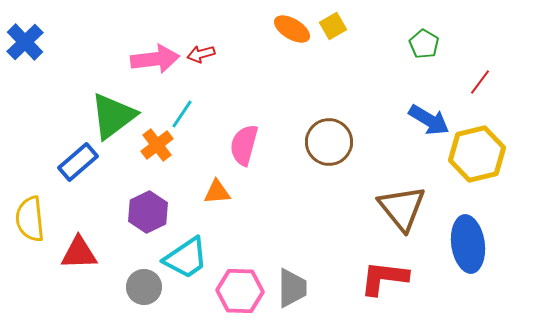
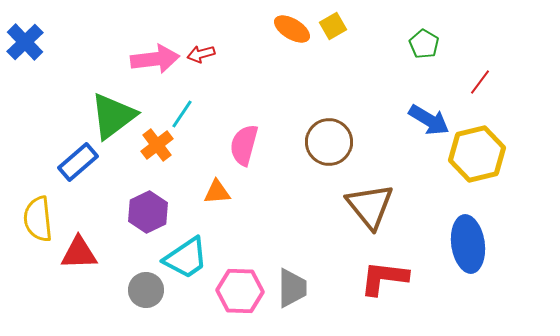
brown triangle: moved 32 px left, 2 px up
yellow semicircle: moved 8 px right
gray circle: moved 2 px right, 3 px down
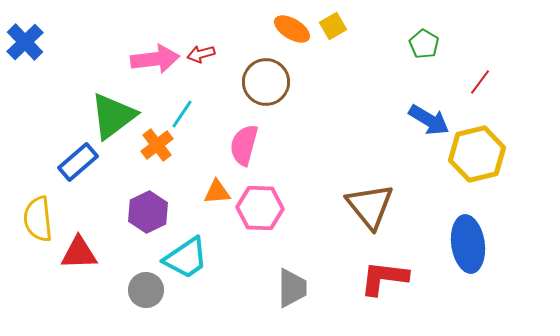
brown circle: moved 63 px left, 60 px up
pink hexagon: moved 20 px right, 83 px up
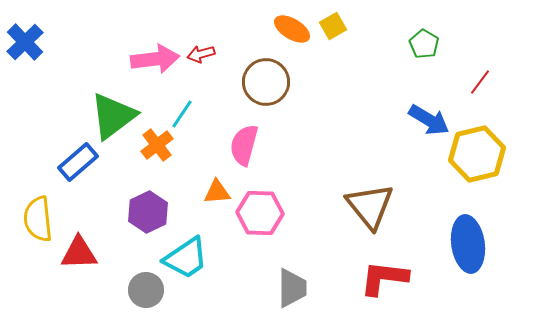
pink hexagon: moved 5 px down
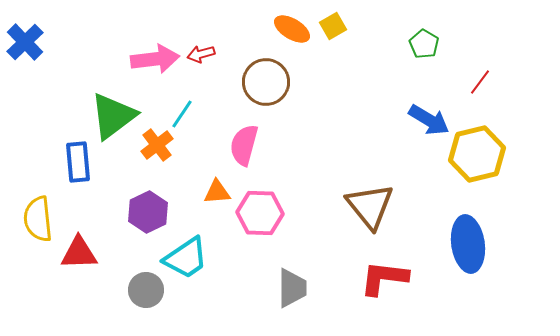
blue rectangle: rotated 54 degrees counterclockwise
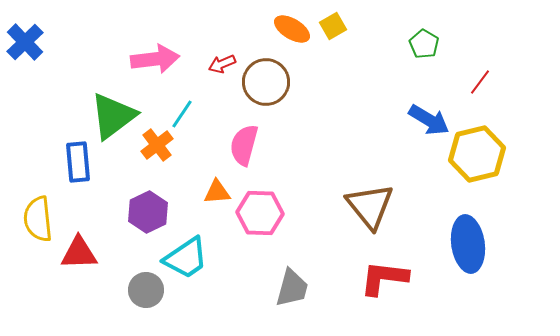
red arrow: moved 21 px right, 10 px down; rotated 8 degrees counterclockwise
gray trapezoid: rotated 15 degrees clockwise
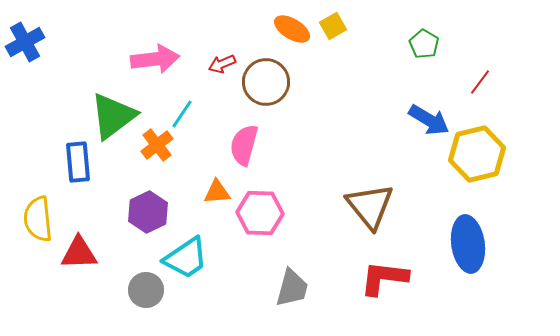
blue cross: rotated 15 degrees clockwise
